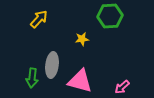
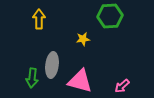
yellow arrow: rotated 42 degrees counterclockwise
yellow star: moved 1 px right
pink arrow: moved 1 px up
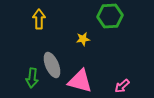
gray ellipse: rotated 30 degrees counterclockwise
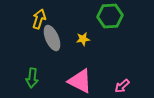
yellow arrow: rotated 18 degrees clockwise
gray ellipse: moved 27 px up
pink triangle: rotated 12 degrees clockwise
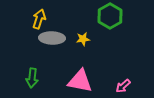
green hexagon: rotated 25 degrees counterclockwise
gray ellipse: rotated 65 degrees counterclockwise
pink triangle: rotated 16 degrees counterclockwise
pink arrow: moved 1 px right
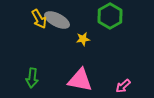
yellow arrow: rotated 132 degrees clockwise
gray ellipse: moved 5 px right, 18 px up; rotated 25 degrees clockwise
pink triangle: moved 1 px up
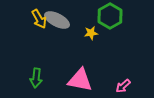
yellow star: moved 8 px right, 6 px up
green arrow: moved 4 px right
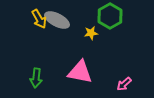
pink triangle: moved 8 px up
pink arrow: moved 1 px right, 2 px up
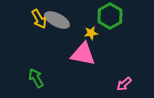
pink triangle: moved 3 px right, 18 px up
green arrow: rotated 144 degrees clockwise
